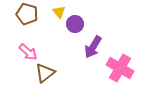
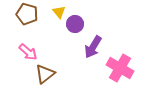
brown triangle: moved 1 px down
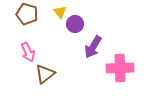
yellow triangle: moved 1 px right
pink arrow: rotated 24 degrees clockwise
pink cross: rotated 32 degrees counterclockwise
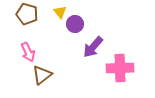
purple arrow: rotated 10 degrees clockwise
brown triangle: moved 3 px left, 1 px down
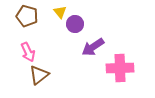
brown pentagon: moved 2 px down
purple arrow: rotated 15 degrees clockwise
brown triangle: moved 3 px left
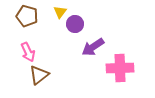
yellow triangle: rotated 16 degrees clockwise
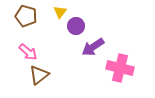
brown pentagon: moved 1 px left
purple circle: moved 1 px right, 2 px down
pink arrow: rotated 24 degrees counterclockwise
pink cross: rotated 16 degrees clockwise
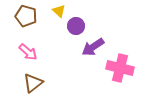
yellow triangle: moved 1 px left, 1 px up; rotated 24 degrees counterclockwise
brown triangle: moved 6 px left, 8 px down
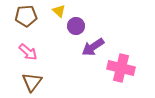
brown pentagon: rotated 20 degrees counterclockwise
pink cross: moved 1 px right
brown triangle: moved 1 px left, 1 px up; rotated 15 degrees counterclockwise
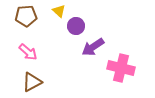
brown triangle: rotated 25 degrees clockwise
